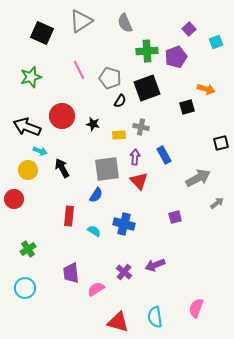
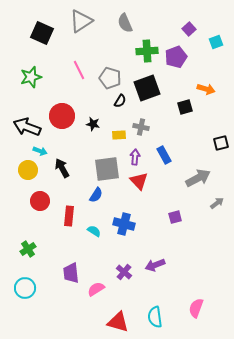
black square at (187, 107): moved 2 px left
red circle at (14, 199): moved 26 px right, 2 px down
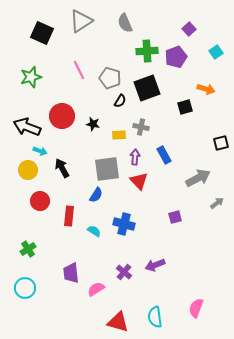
cyan square at (216, 42): moved 10 px down; rotated 16 degrees counterclockwise
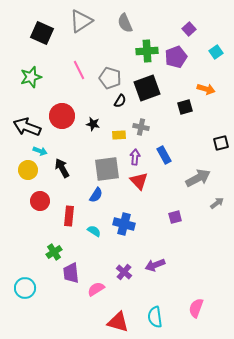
green cross at (28, 249): moved 26 px right, 3 px down
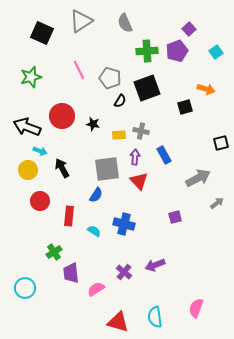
purple pentagon at (176, 57): moved 1 px right, 6 px up
gray cross at (141, 127): moved 4 px down
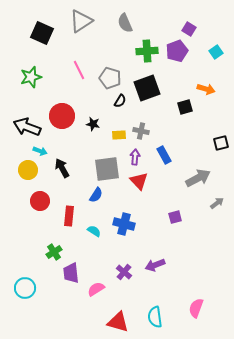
purple square at (189, 29): rotated 16 degrees counterclockwise
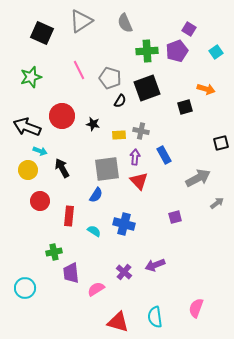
green cross at (54, 252): rotated 21 degrees clockwise
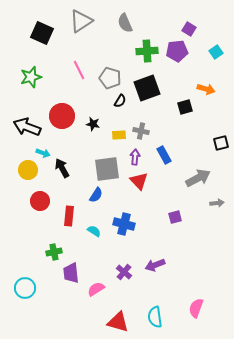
purple pentagon at (177, 51): rotated 15 degrees clockwise
cyan arrow at (40, 151): moved 3 px right, 2 px down
gray arrow at (217, 203): rotated 32 degrees clockwise
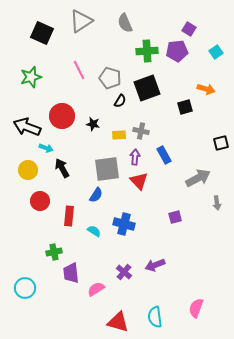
cyan arrow at (43, 153): moved 3 px right, 5 px up
gray arrow at (217, 203): rotated 88 degrees clockwise
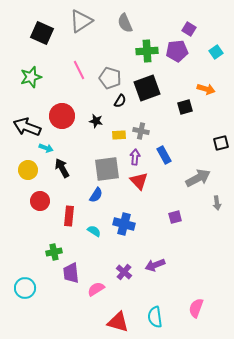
black star at (93, 124): moved 3 px right, 3 px up
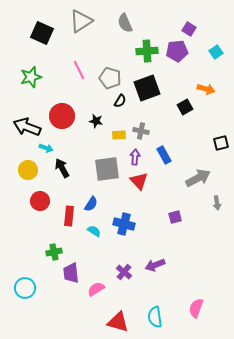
black square at (185, 107): rotated 14 degrees counterclockwise
blue semicircle at (96, 195): moved 5 px left, 9 px down
